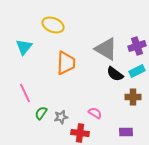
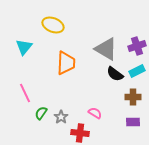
gray star: rotated 24 degrees counterclockwise
purple rectangle: moved 7 px right, 10 px up
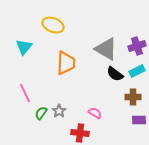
gray star: moved 2 px left, 6 px up
purple rectangle: moved 6 px right, 2 px up
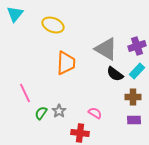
cyan triangle: moved 9 px left, 33 px up
cyan rectangle: rotated 21 degrees counterclockwise
purple rectangle: moved 5 px left
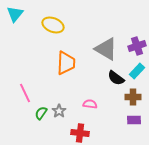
black semicircle: moved 1 px right, 4 px down
pink semicircle: moved 5 px left, 9 px up; rotated 24 degrees counterclockwise
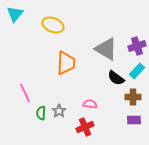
green semicircle: rotated 32 degrees counterclockwise
red cross: moved 5 px right, 6 px up; rotated 30 degrees counterclockwise
